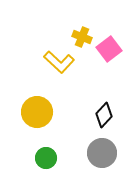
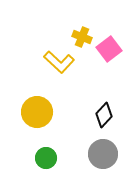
gray circle: moved 1 px right, 1 px down
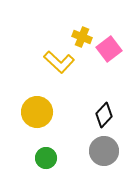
gray circle: moved 1 px right, 3 px up
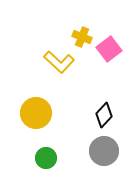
yellow circle: moved 1 px left, 1 px down
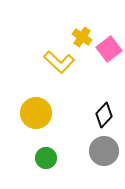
yellow cross: rotated 12 degrees clockwise
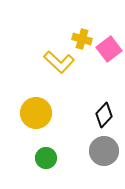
yellow cross: moved 2 px down; rotated 18 degrees counterclockwise
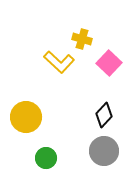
pink square: moved 14 px down; rotated 10 degrees counterclockwise
yellow circle: moved 10 px left, 4 px down
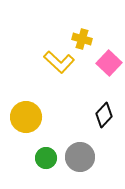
gray circle: moved 24 px left, 6 px down
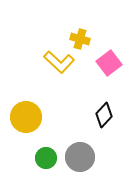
yellow cross: moved 2 px left
pink square: rotated 10 degrees clockwise
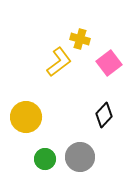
yellow L-shape: rotated 80 degrees counterclockwise
green circle: moved 1 px left, 1 px down
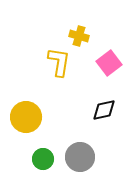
yellow cross: moved 1 px left, 3 px up
yellow L-shape: rotated 44 degrees counterclockwise
black diamond: moved 5 px up; rotated 35 degrees clockwise
green circle: moved 2 px left
